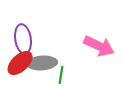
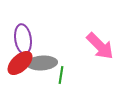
pink arrow: moved 1 px right; rotated 20 degrees clockwise
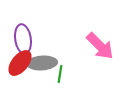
red ellipse: rotated 8 degrees counterclockwise
green line: moved 1 px left, 1 px up
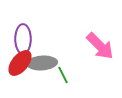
purple ellipse: rotated 8 degrees clockwise
green line: moved 3 px right, 1 px down; rotated 36 degrees counterclockwise
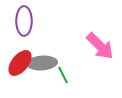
purple ellipse: moved 1 px right, 18 px up
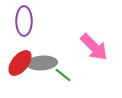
pink arrow: moved 6 px left, 1 px down
green line: rotated 24 degrees counterclockwise
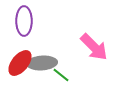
green line: moved 2 px left
